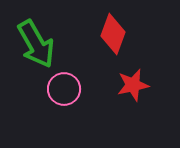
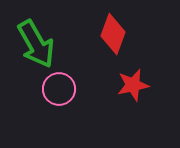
pink circle: moved 5 px left
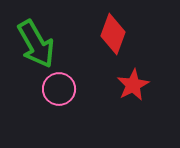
red star: rotated 16 degrees counterclockwise
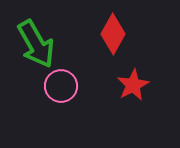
red diamond: rotated 9 degrees clockwise
pink circle: moved 2 px right, 3 px up
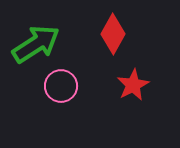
green arrow: rotated 93 degrees counterclockwise
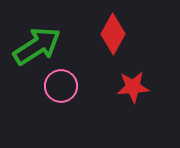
green arrow: moved 1 px right, 2 px down
red star: moved 2 px down; rotated 24 degrees clockwise
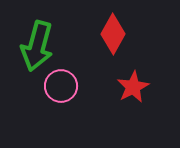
green arrow: rotated 138 degrees clockwise
red star: rotated 24 degrees counterclockwise
